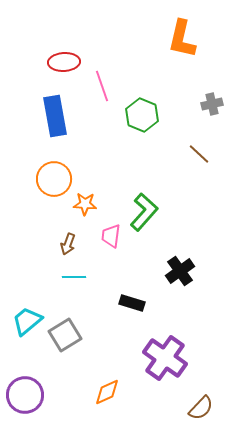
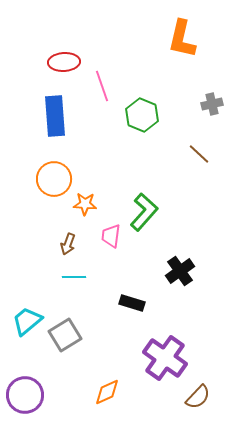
blue rectangle: rotated 6 degrees clockwise
brown semicircle: moved 3 px left, 11 px up
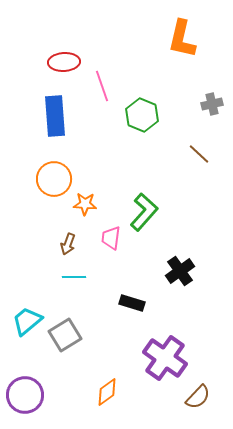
pink trapezoid: moved 2 px down
orange diamond: rotated 12 degrees counterclockwise
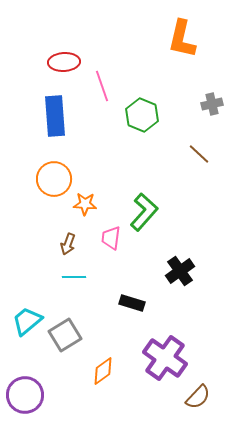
orange diamond: moved 4 px left, 21 px up
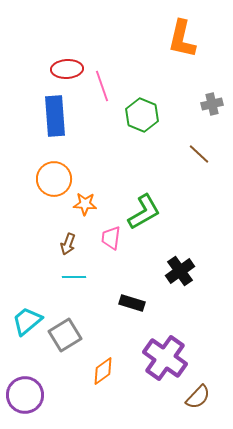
red ellipse: moved 3 px right, 7 px down
green L-shape: rotated 18 degrees clockwise
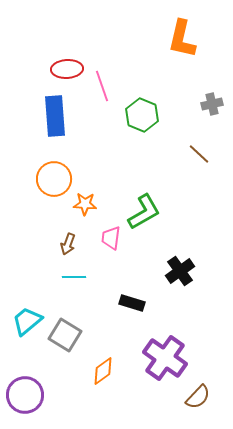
gray square: rotated 28 degrees counterclockwise
